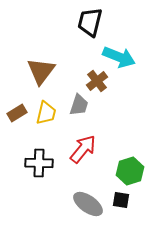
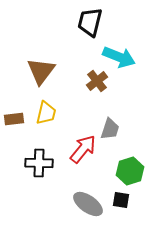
gray trapezoid: moved 31 px right, 24 px down
brown rectangle: moved 3 px left, 6 px down; rotated 24 degrees clockwise
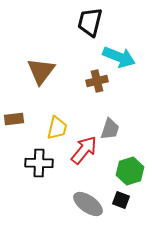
brown cross: rotated 25 degrees clockwise
yellow trapezoid: moved 11 px right, 15 px down
red arrow: moved 1 px right, 1 px down
black square: rotated 12 degrees clockwise
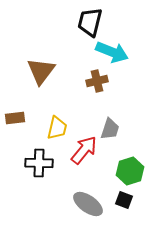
cyan arrow: moved 7 px left, 5 px up
brown rectangle: moved 1 px right, 1 px up
black square: moved 3 px right
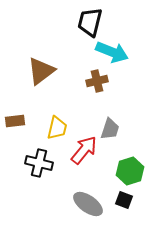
brown triangle: rotated 16 degrees clockwise
brown rectangle: moved 3 px down
black cross: rotated 12 degrees clockwise
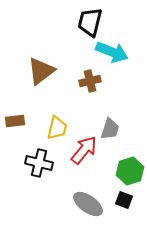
brown cross: moved 7 px left
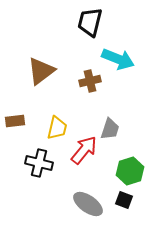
cyan arrow: moved 6 px right, 7 px down
